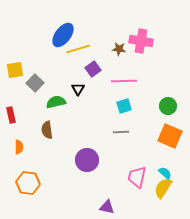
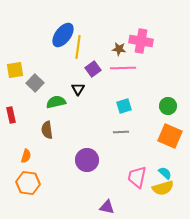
yellow line: moved 2 px up; rotated 65 degrees counterclockwise
pink line: moved 1 px left, 13 px up
orange semicircle: moved 7 px right, 9 px down; rotated 16 degrees clockwise
yellow semicircle: rotated 140 degrees counterclockwise
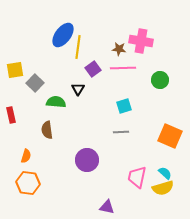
green semicircle: rotated 18 degrees clockwise
green circle: moved 8 px left, 26 px up
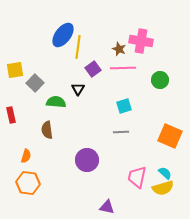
brown star: rotated 16 degrees clockwise
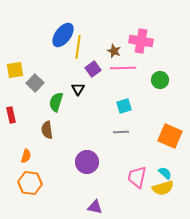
brown star: moved 5 px left, 2 px down
green semicircle: rotated 78 degrees counterclockwise
purple circle: moved 2 px down
orange hexagon: moved 2 px right
purple triangle: moved 12 px left
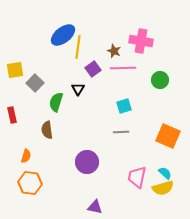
blue ellipse: rotated 15 degrees clockwise
red rectangle: moved 1 px right
orange square: moved 2 px left
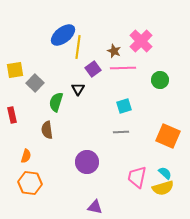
pink cross: rotated 35 degrees clockwise
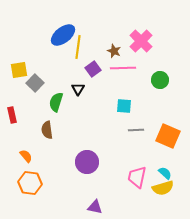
yellow square: moved 4 px right
cyan square: rotated 21 degrees clockwise
gray line: moved 15 px right, 2 px up
orange semicircle: rotated 56 degrees counterclockwise
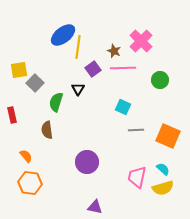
cyan square: moved 1 px left, 1 px down; rotated 21 degrees clockwise
cyan semicircle: moved 2 px left, 4 px up
